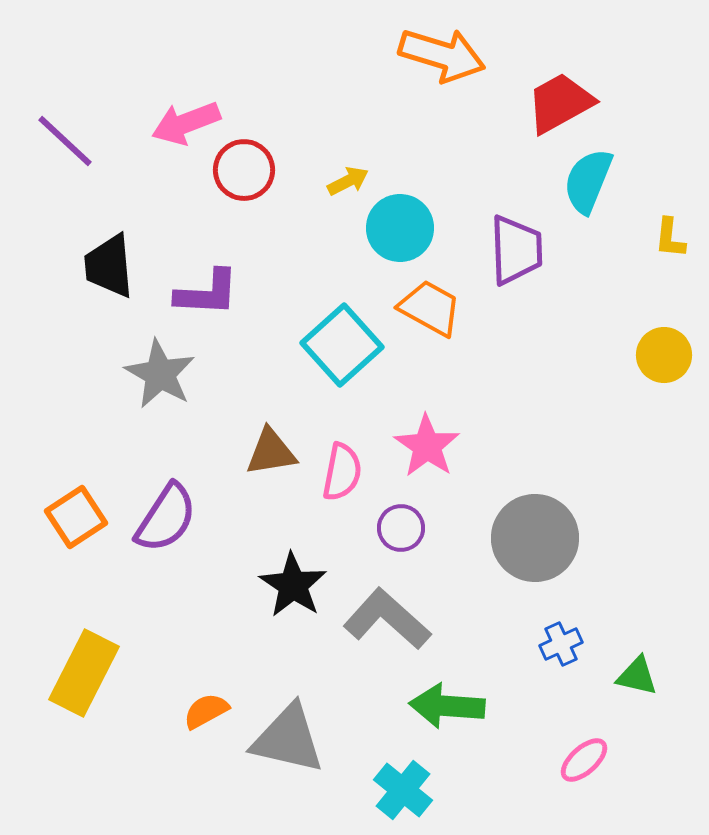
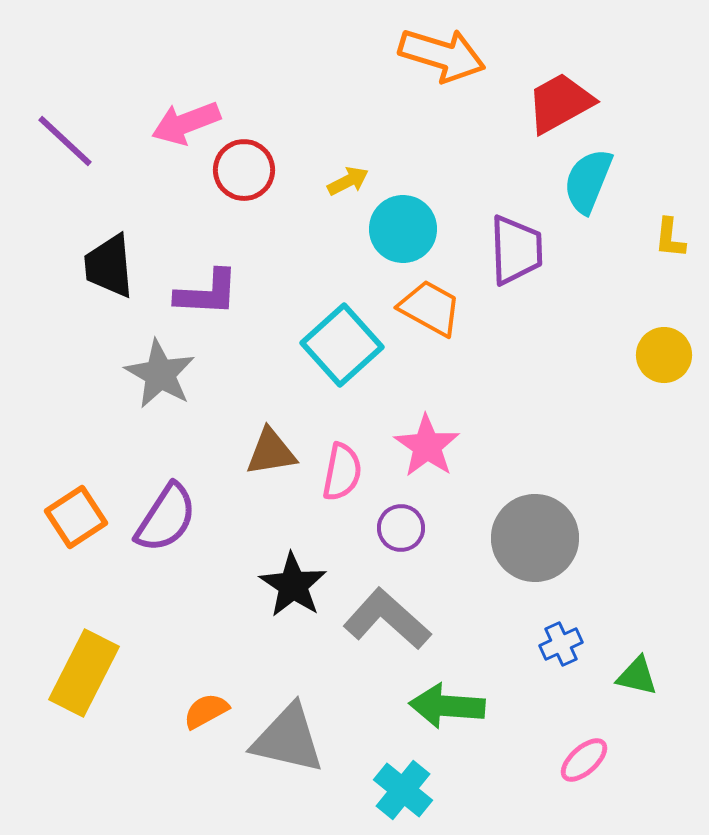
cyan circle: moved 3 px right, 1 px down
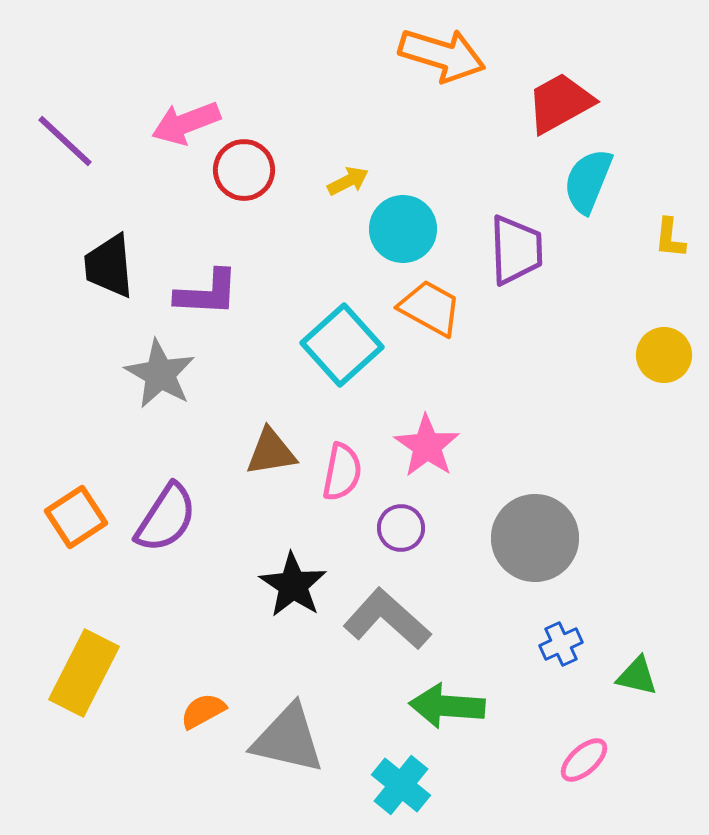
orange semicircle: moved 3 px left
cyan cross: moved 2 px left, 5 px up
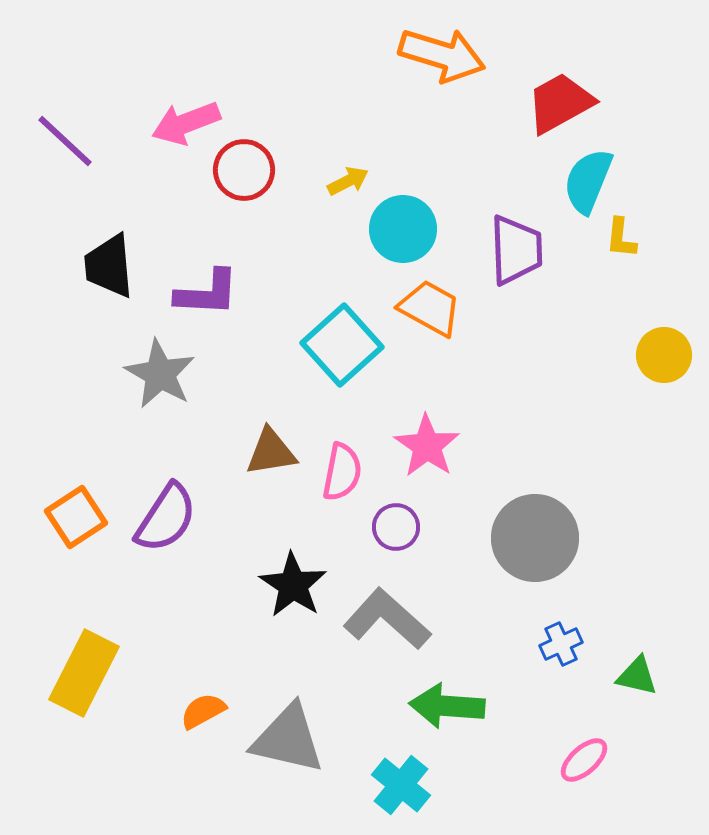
yellow L-shape: moved 49 px left
purple circle: moved 5 px left, 1 px up
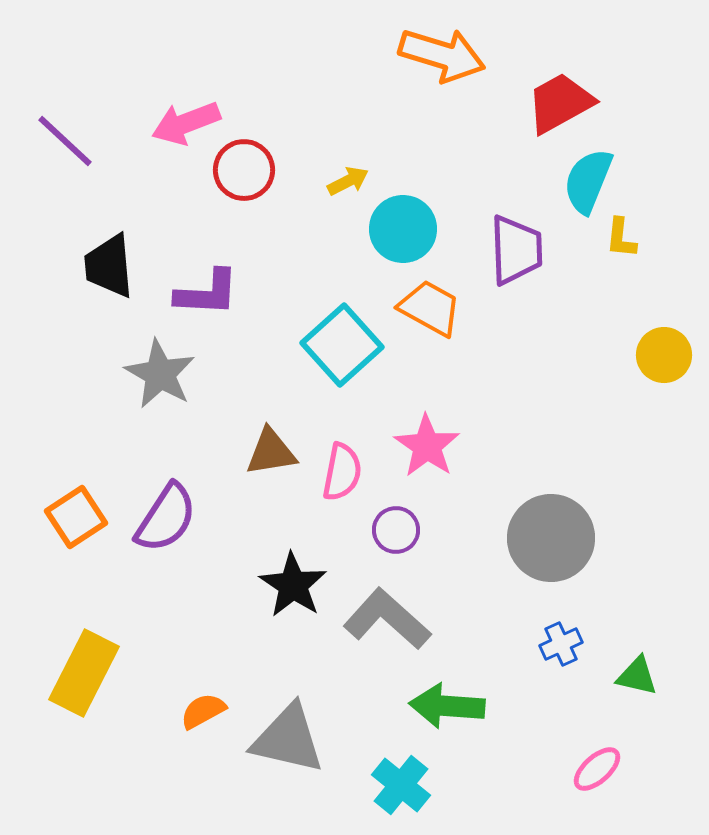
purple circle: moved 3 px down
gray circle: moved 16 px right
pink ellipse: moved 13 px right, 9 px down
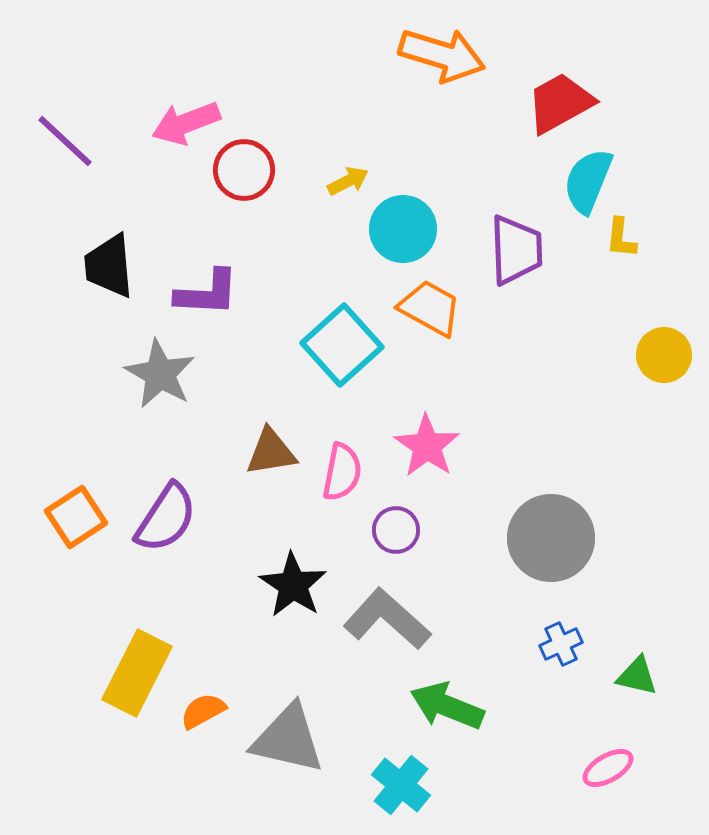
yellow rectangle: moved 53 px right
green arrow: rotated 18 degrees clockwise
pink ellipse: moved 11 px right, 1 px up; rotated 12 degrees clockwise
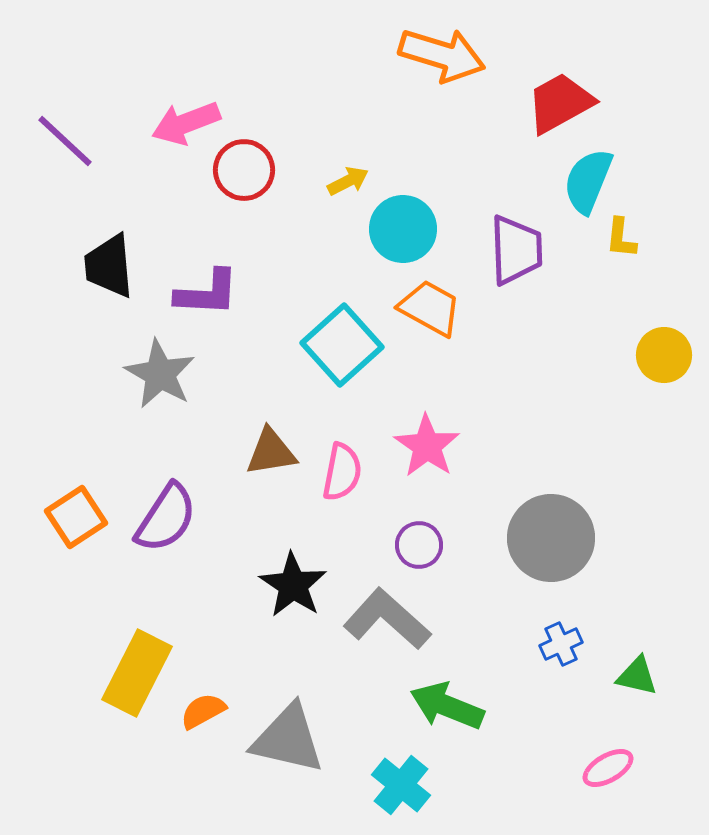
purple circle: moved 23 px right, 15 px down
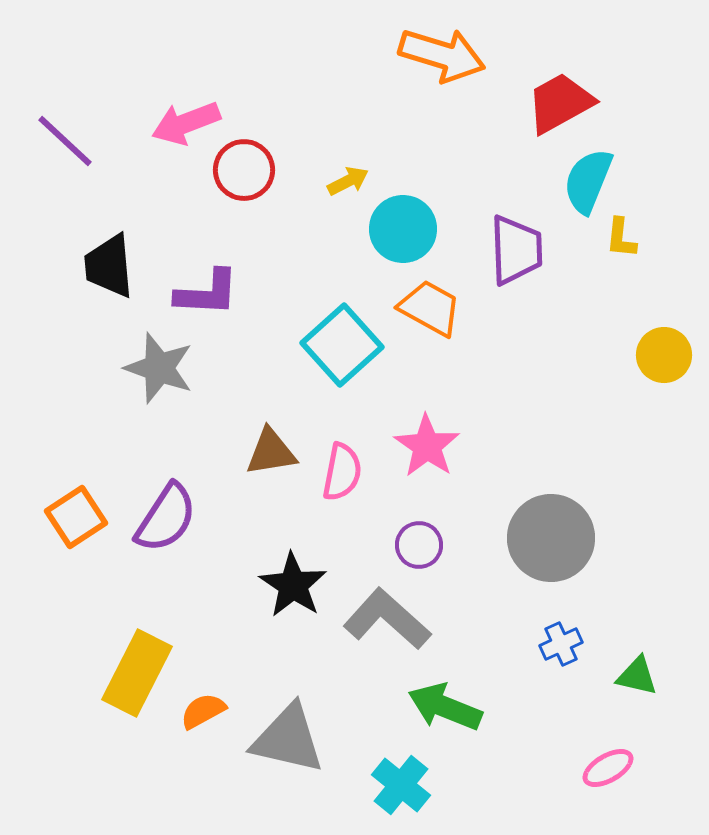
gray star: moved 1 px left, 6 px up; rotated 10 degrees counterclockwise
green arrow: moved 2 px left, 1 px down
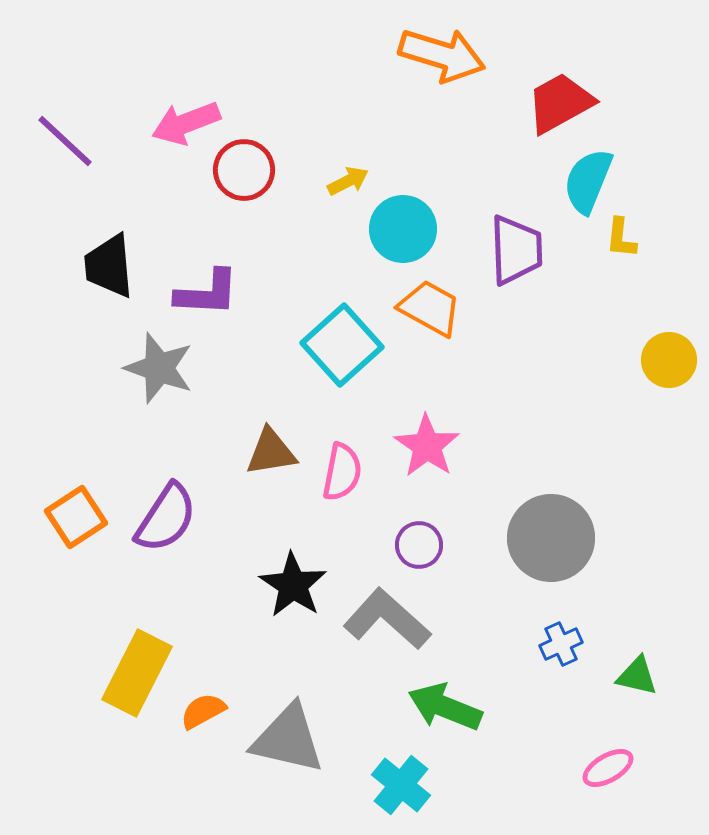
yellow circle: moved 5 px right, 5 px down
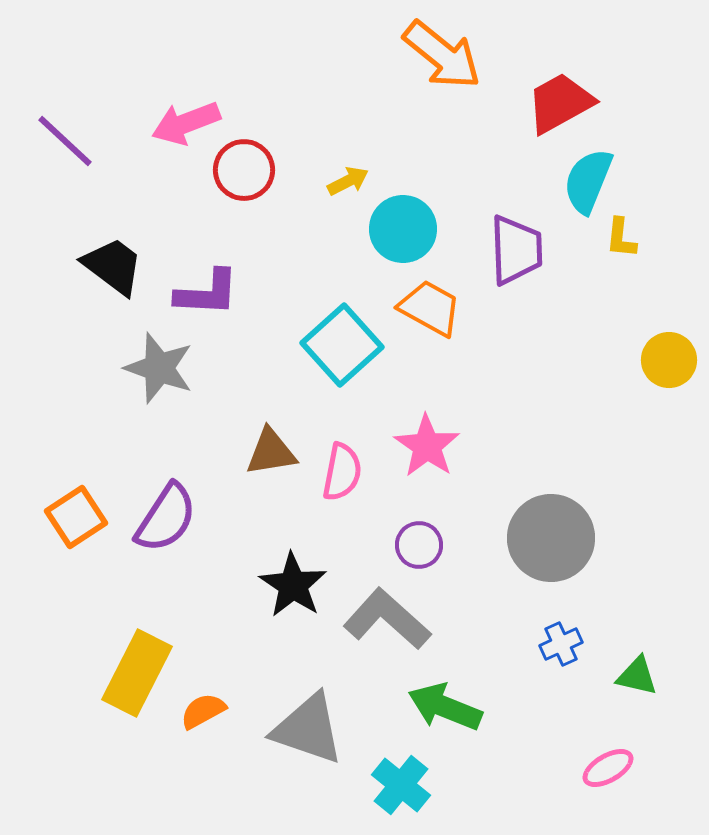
orange arrow: rotated 22 degrees clockwise
black trapezoid: moved 4 px right; rotated 132 degrees clockwise
gray triangle: moved 20 px right, 10 px up; rotated 6 degrees clockwise
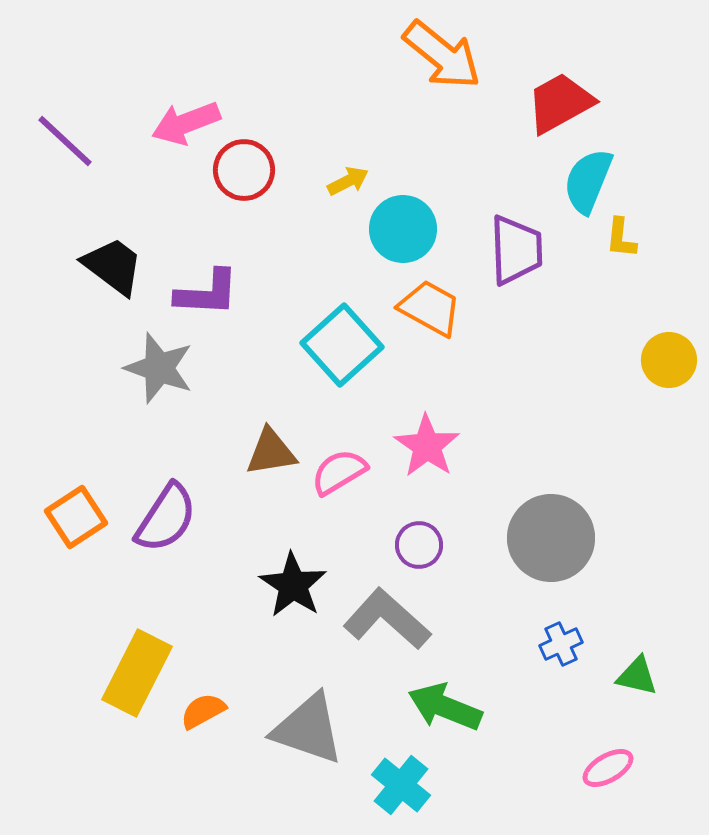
pink semicircle: moved 3 px left; rotated 132 degrees counterclockwise
